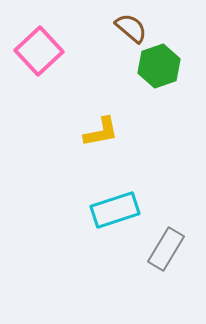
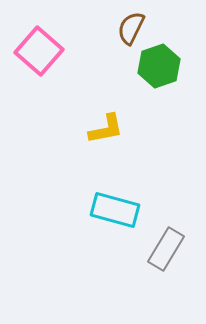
brown semicircle: rotated 104 degrees counterclockwise
pink square: rotated 6 degrees counterclockwise
yellow L-shape: moved 5 px right, 3 px up
cyan rectangle: rotated 33 degrees clockwise
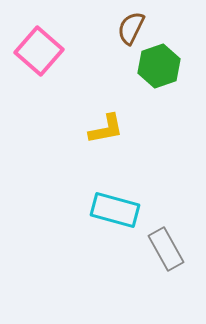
gray rectangle: rotated 60 degrees counterclockwise
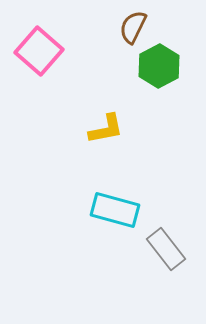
brown semicircle: moved 2 px right, 1 px up
green hexagon: rotated 9 degrees counterclockwise
gray rectangle: rotated 9 degrees counterclockwise
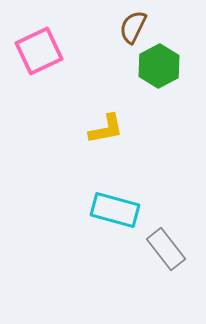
pink square: rotated 24 degrees clockwise
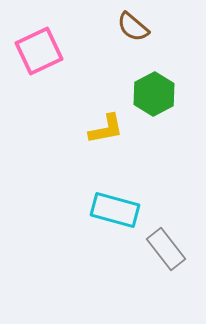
brown semicircle: rotated 76 degrees counterclockwise
green hexagon: moved 5 px left, 28 px down
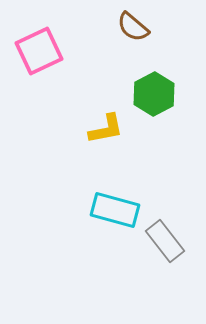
gray rectangle: moved 1 px left, 8 px up
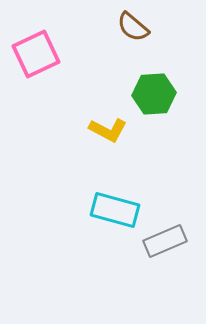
pink square: moved 3 px left, 3 px down
green hexagon: rotated 24 degrees clockwise
yellow L-shape: moved 2 px right, 1 px down; rotated 39 degrees clockwise
gray rectangle: rotated 75 degrees counterclockwise
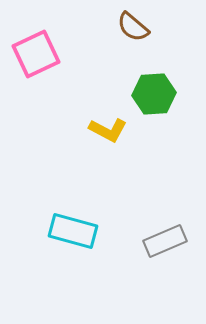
cyan rectangle: moved 42 px left, 21 px down
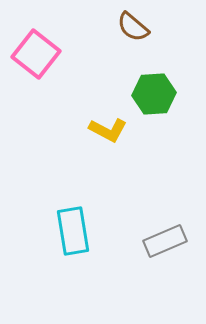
pink square: rotated 27 degrees counterclockwise
cyan rectangle: rotated 66 degrees clockwise
